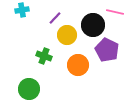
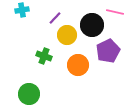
black circle: moved 1 px left
purple pentagon: moved 1 px right, 1 px down; rotated 20 degrees clockwise
green circle: moved 5 px down
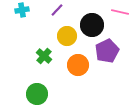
pink line: moved 5 px right
purple line: moved 2 px right, 8 px up
yellow circle: moved 1 px down
purple pentagon: moved 1 px left
green cross: rotated 21 degrees clockwise
green circle: moved 8 px right
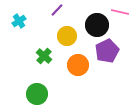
cyan cross: moved 3 px left, 11 px down; rotated 24 degrees counterclockwise
black circle: moved 5 px right
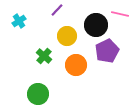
pink line: moved 2 px down
black circle: moved 1 px left
orange circle: moved 2 px left
green circle: moved 1 px right
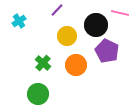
pink line: moved 1 px up
purple pentagon: rotated 20 degrees counterclockwise
green cross: moved 1 px left, 7 px down
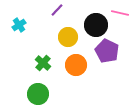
cyan cross: moved 4 px down
yellow circle: moved 1 px right, 1 px down
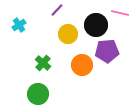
yellow circle: moved 3 px up
purple pentagon: rotated 30 degrees counterclockwise
orange circle: moved 6 px right
